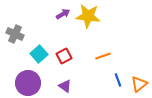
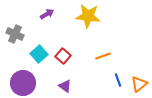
purple arrow: moved 16 px left
red square: moved 1 px left; rotated 21 degrees counterclockwise
purple circle: moved 5 px left
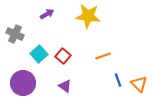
orange triangle: rotated 36 degrees counterclockwise
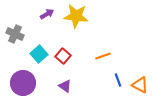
yellow star: moved 12 px left
orange triangle: moved 1 px right, 1 px down; rotated 18 degrees counterclockwise
